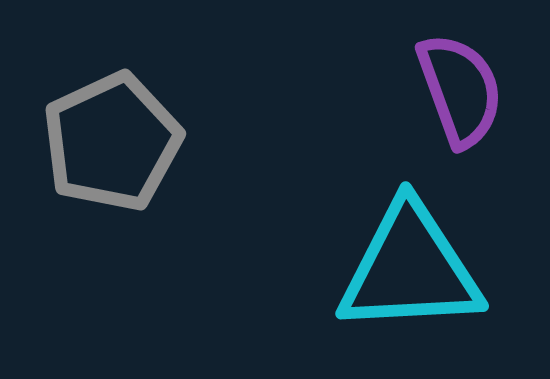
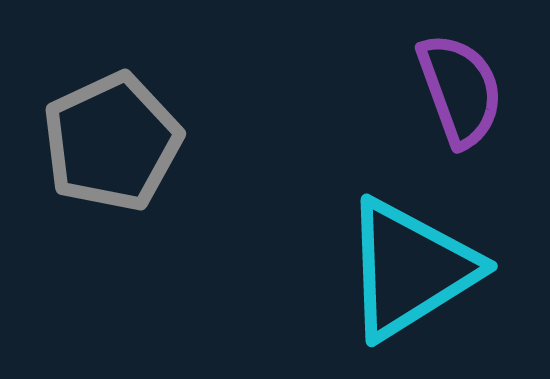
cyan triangle: rotated 29 degrees counterclockwise
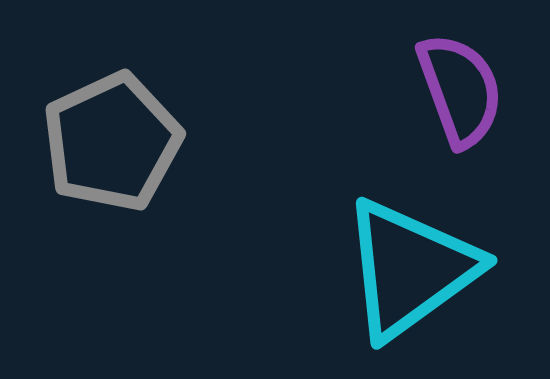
cyan triangle: rotated 4 degrees counterclockwise
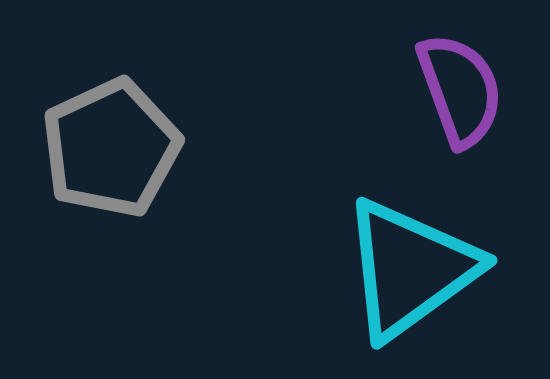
gray pentagon: moved 1 px left, 6 px down
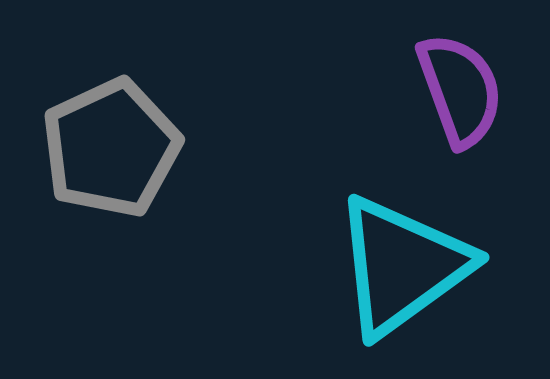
cyan triangle: moved 8 px left, 3 px up
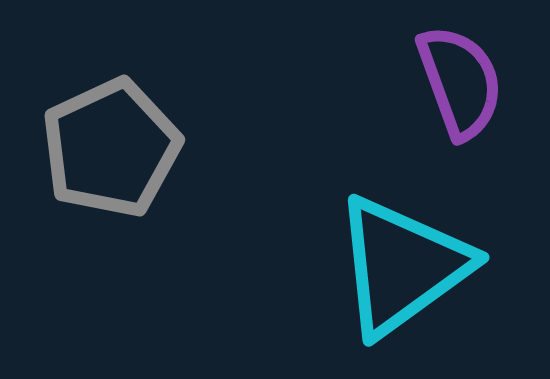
purple semicircle: moved 8 px up
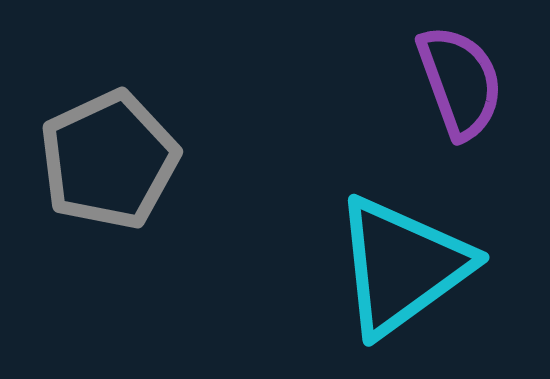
gray pentagon: moved 2 px left, 12 px down
